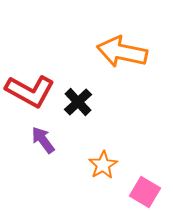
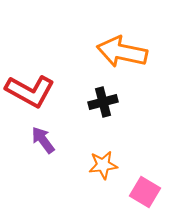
black cross: moved 25 px right; rotated 28 degrees clockwise
orange star: rotated 24 degrees clockwise
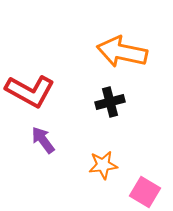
black cross: moved 7 px right
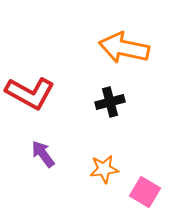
orange arrow: moved 2 px right, 4 px up
red L-shape: moved 2 px down
purple arrow: moved 14 px down
orange star: moved 1 px right, 4 px down
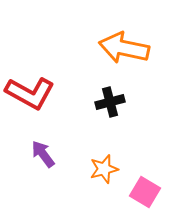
orange star: rotated 8 degrees counterclockwise
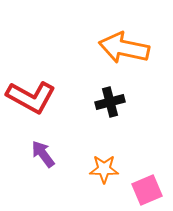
red L-shape: moved 1 px right, 4 px down
orange star: rotated 16 degrees clockwise
pink square: moved 2 px right, 2 px up; rotated 36 degrees clockwise
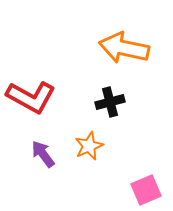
orange star: moved 15 px left, 23 px up; rotated 24 degrees counterclockwise
pink square: moved 1 px left
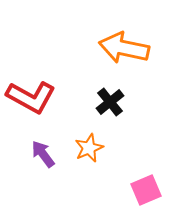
black cross: rotated 24 degrees counterclockwise
orange star: moved 2 px down
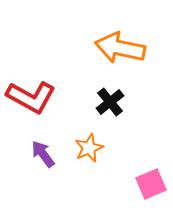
orange arrow: moved 4 px left
pink square: moved 5 px right, 6 px up
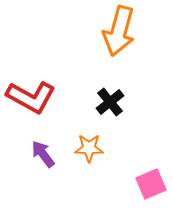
orange arrow: moved 1 px left, 17 px up; rotated 87 degrees counterclockwise
orange star: rotated 24 degrees clockwise
